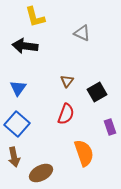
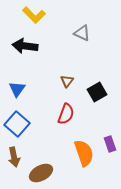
yellow L-shape: moved 1 px left, 2 px up; rotated 30 degrees counterclockwise
blue triangle: moved 1 px left, 1 px down
purple rectangle: moved 17 px down
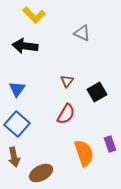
red semicircle: rotated 10 degrees clockwise
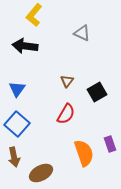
yellow L-shape: rotated 85 degrees clockwise
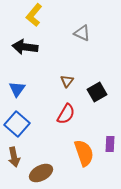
black arrow: moved 1 px down
purple rectangle: rotated 21 degrees clockwise
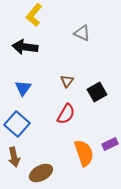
blue triangle: moved 6 px right, 1 px up
purple rectangle: rotated 63 degrees clockwise
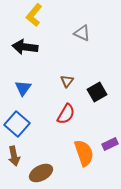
brown arrow: moved 1 px up
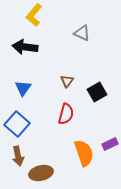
red semicircle: rotated 15 degrees counterclockwise
brown arrow: moved 4 px right
brown ellipse: rotated 15 degrees clockwise
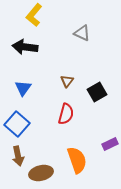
orange semicircle: moved 7 px left, 7 px down
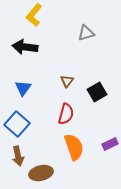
gray triangle: moved 4 px right; rotated 42 degrees counterclockwise
orange semicircle: moved 3 px left, 13 px up
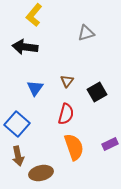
blue triangle: moved 12 px right
